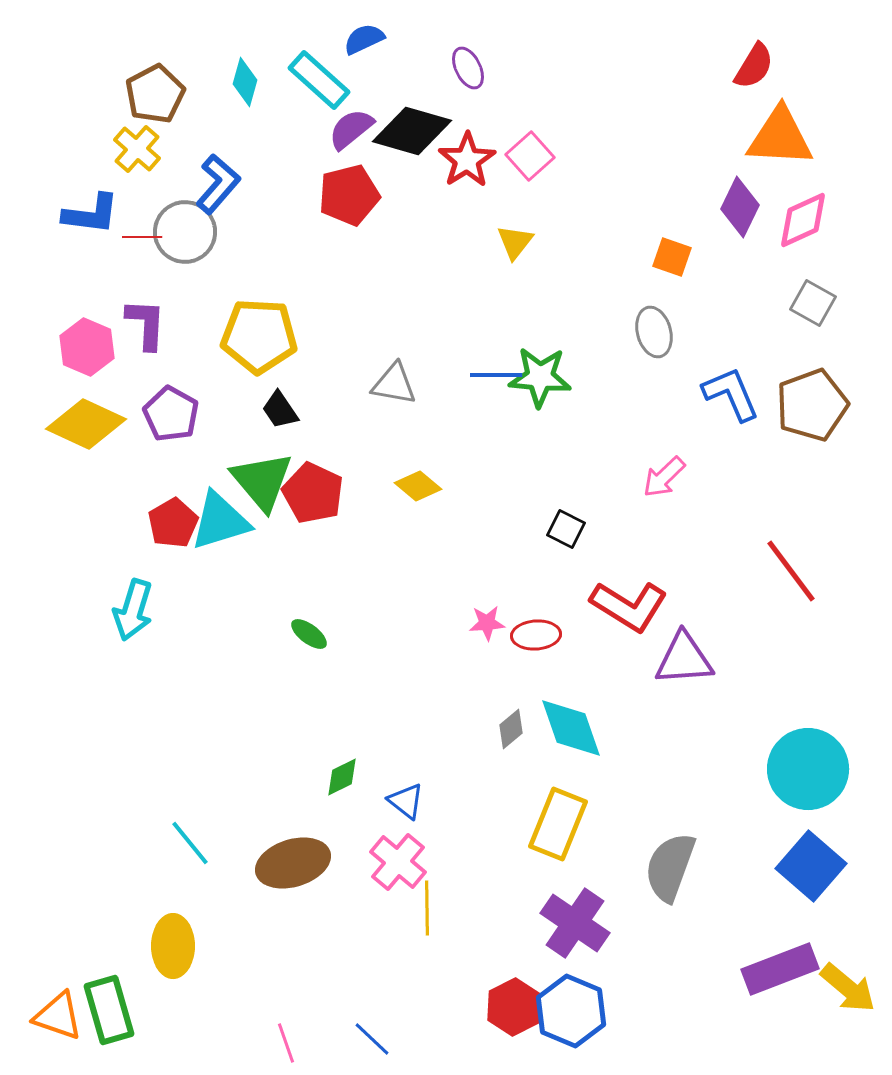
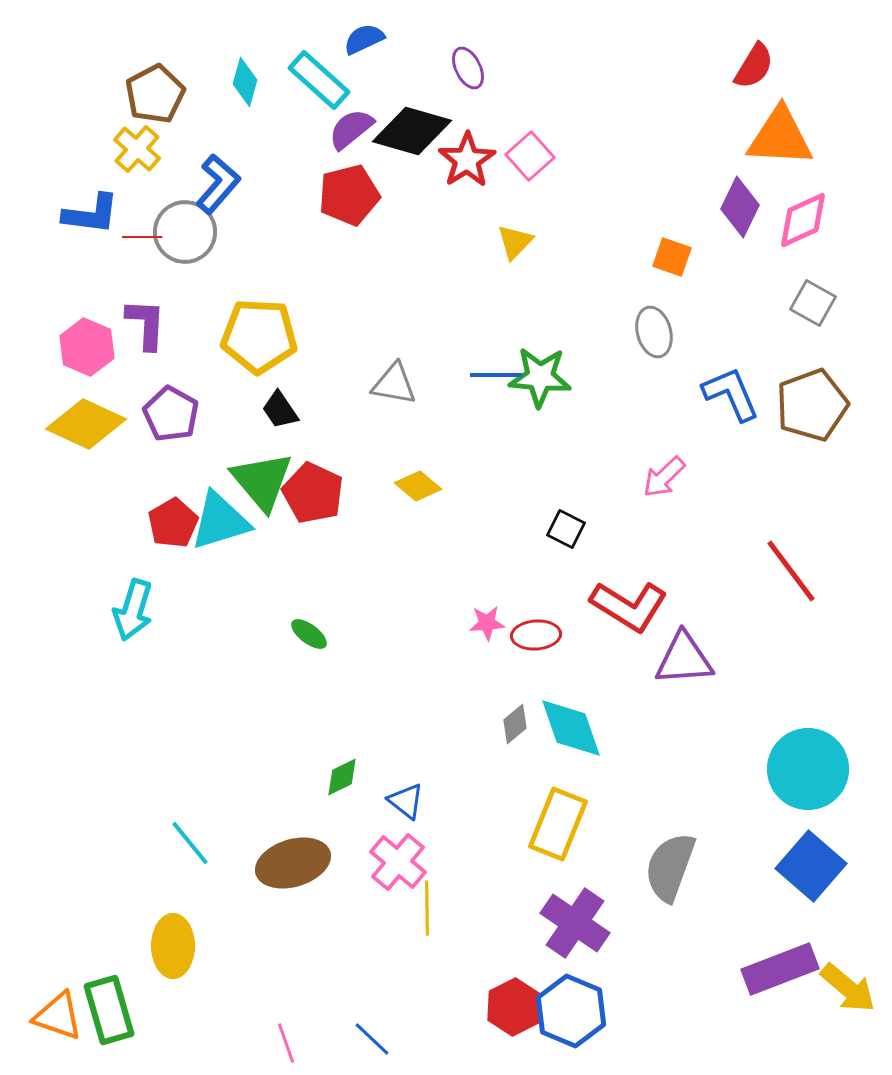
yellow triangle at (515, 242): rotated 6 degrees clockwise
gray diamond at (511, 729): moved 4 px right, 5 px up
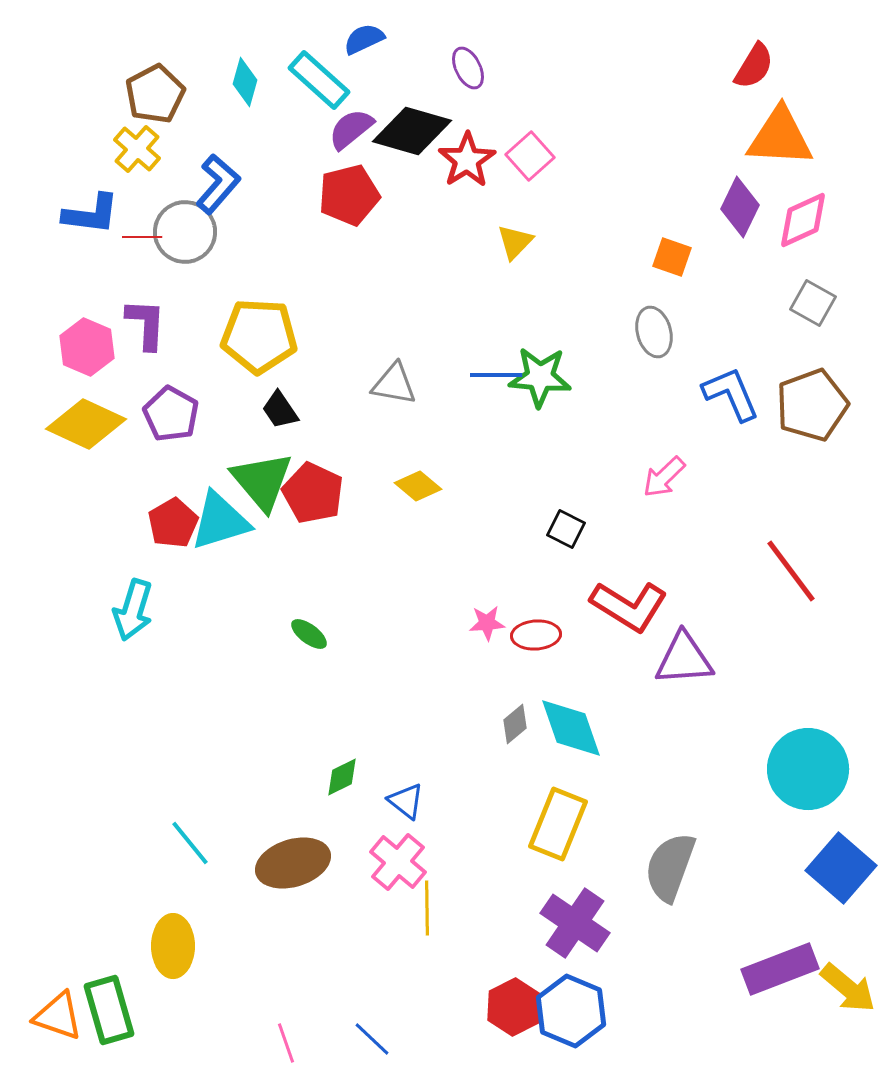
blue square at (811, 866): moved 30 px right, 2 px down
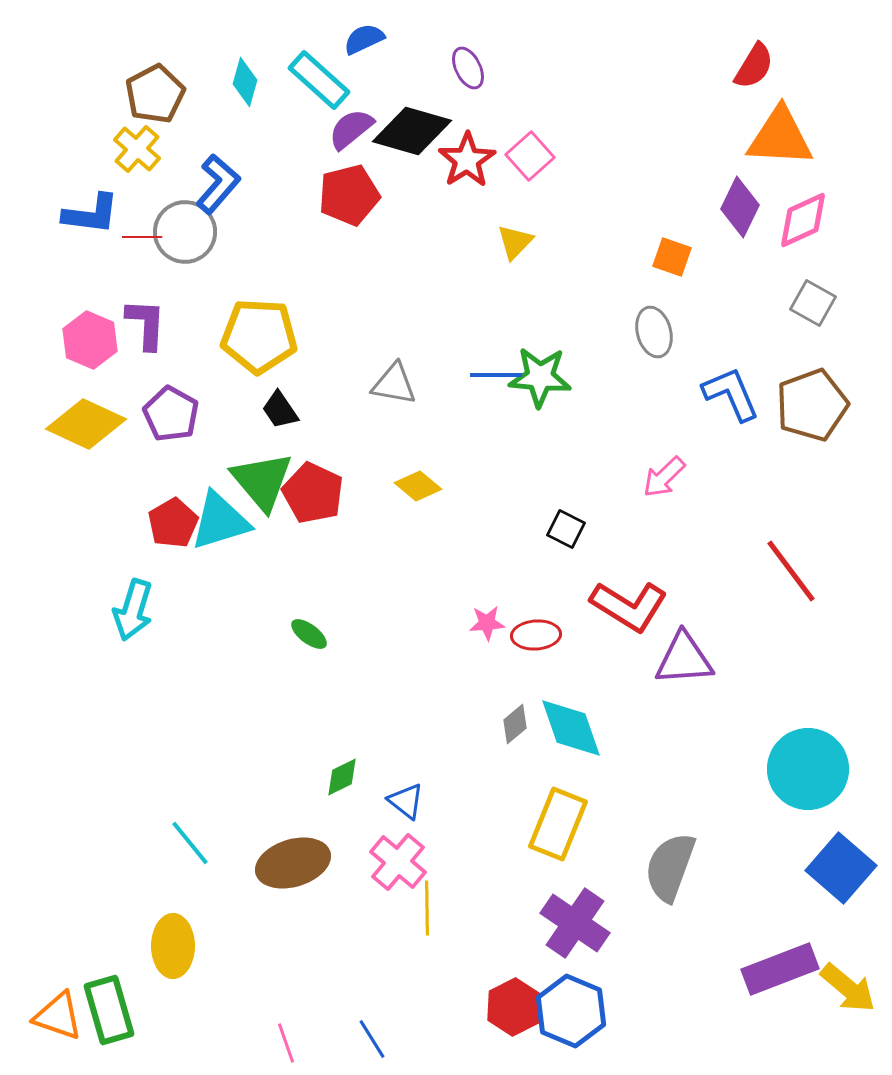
pink hexagon at (87, 347): moved 3 px right, 7 px up
blue line at (372, 1039): rotated 15 degrees clockwise
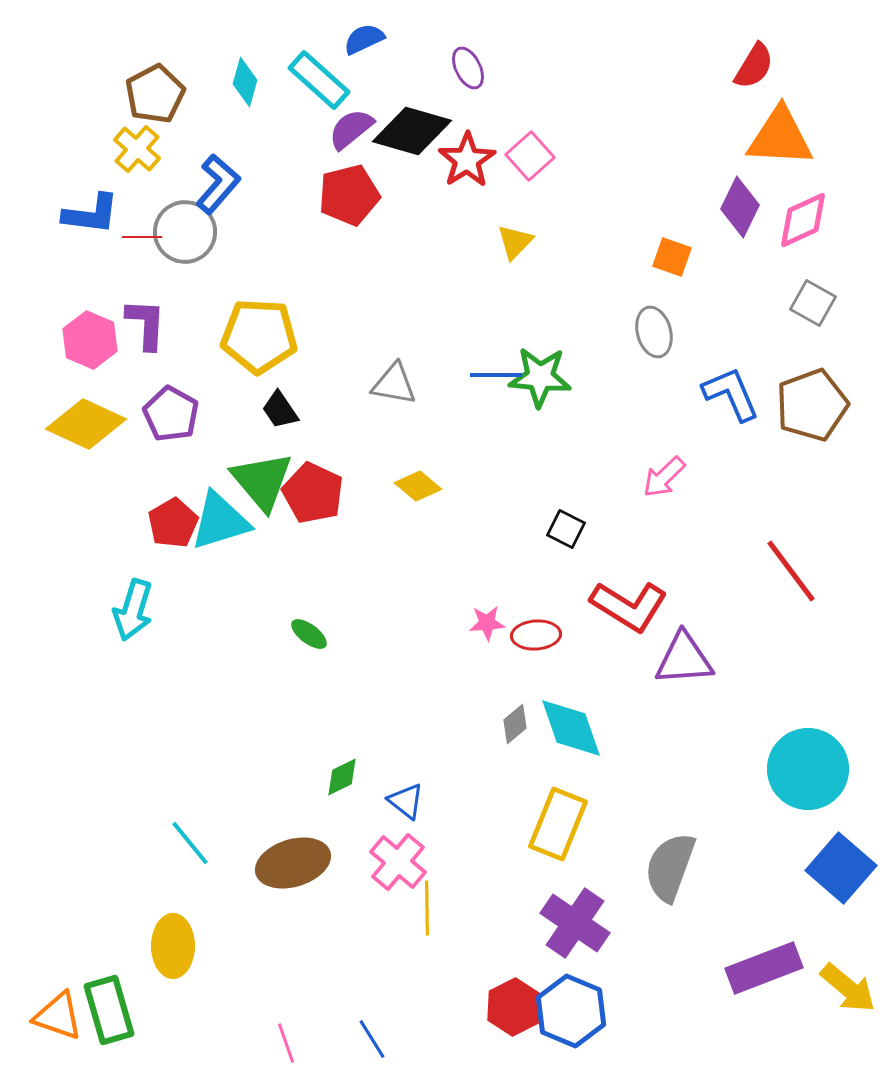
purple rectangle at (780, 969): moved 16 px left, 1 px up
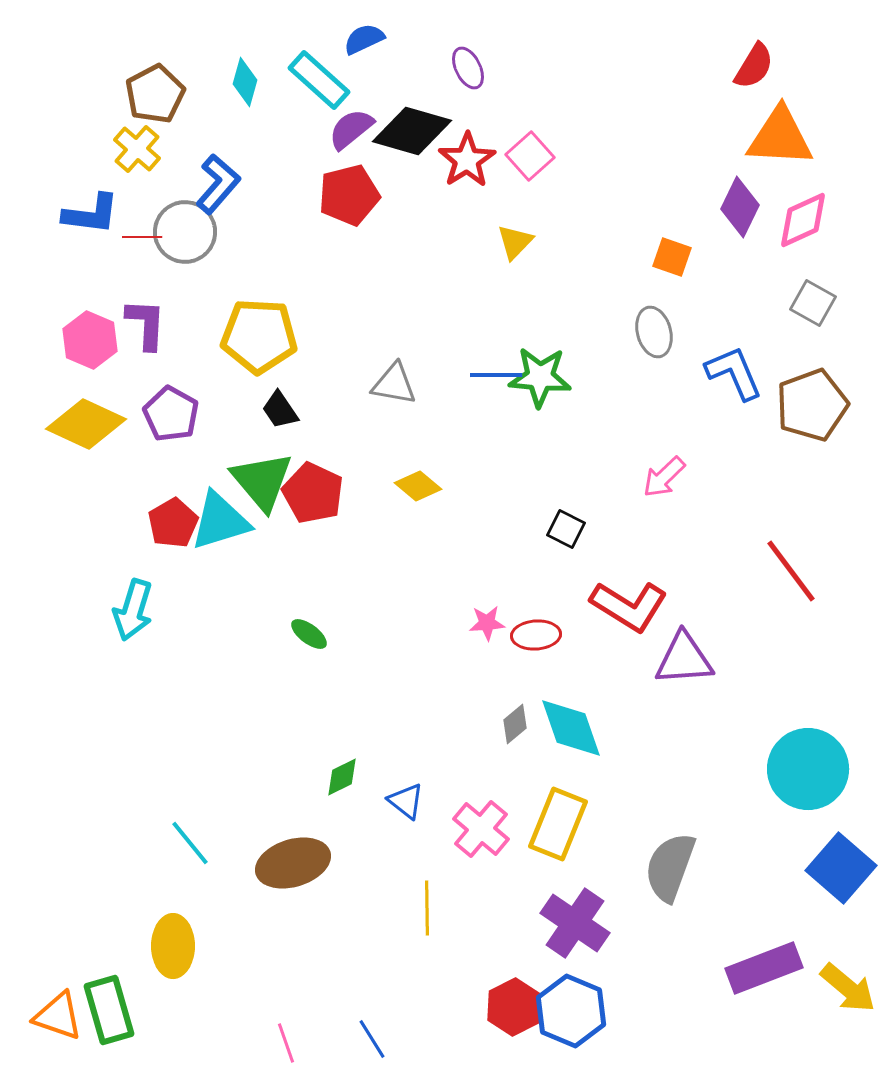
blue L-shape at (731, 394): moved 3 px right, 21 px up
pink cross at (398, 862): moved 83 px right, 33 px up
